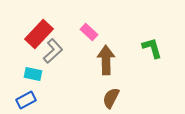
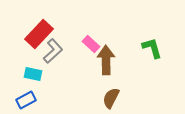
pink rectangle: moved 2 px right, 12 px down
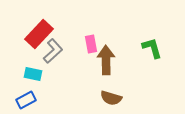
pink rectangle: rotated 36 degrees clockwise
brown semicircle: rotated 100 degrees counterclockwise
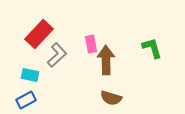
gray L-shape: moved 4 px right, 4 px down
cyan rectangle: moved 3 px left, 1 px down
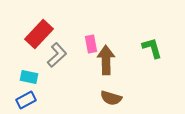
cyan rectangle: moved 1 px left, 2 px down
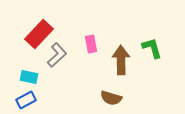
brown arrow: moved 15 px right
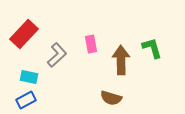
red rectangle: moved 15 px left
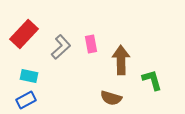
green L-shape: moved 32 px down
gray L-shape: moved 4 px right, 8 px up
cyan rectangle: moved 1 px up
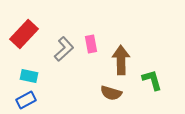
gray L-shape: moved 3 px right, 2 px down
brown semicircle: moved 5 px up
